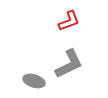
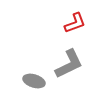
red L-shape: moved 6 px right, 2 px down
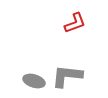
gray L-shape: moved 2 px left, 12 px down; rotated 148 degrees counterclockwise
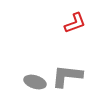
gray ellipse: moved 1 px right, 1 px down
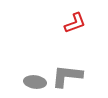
gray ellipse: rotated 10 degrees counterclockwise
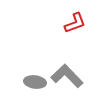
gray L-shape: rotated 40 degrees clockwise
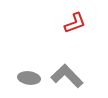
gray ellipse: moved 6 px left, 4 px up
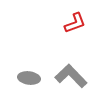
gray L-shape: moved 4 px right
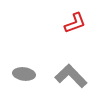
gray ellipse: moved 5 px left, 4 px up
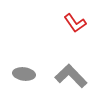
red L-shape: rotated 75 degrees clockwise
